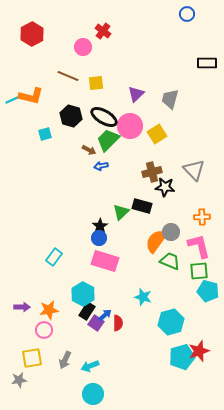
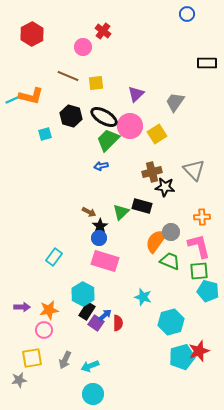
gray trapezoid at (170, 99): moved 5 px right, 3 px down; rotated 20 degrees clockwise
brown arrow at (89, 150): moved 62 px down
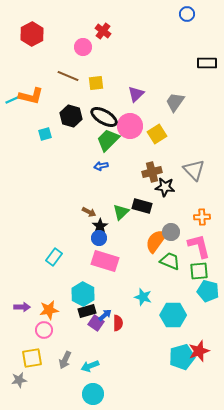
black rectangle at (87, 311): rotated 42 degrees clockwise
cyan hexagon at (171, 322): moved 2 px right, 7 px up; rotated 15 degrees clockwise
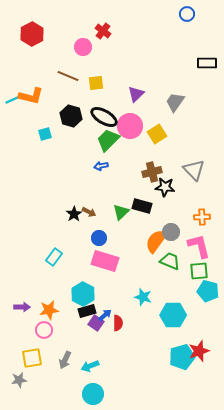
black star at (100, 226): moved 26 px left, 12 px up
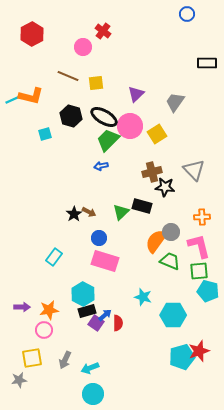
cyan arrow at (90, 366): moved 2 px down
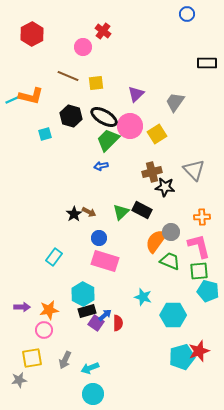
black rectangle at (142, 206): moved 4 px down; rotated 12 degrees clockwise
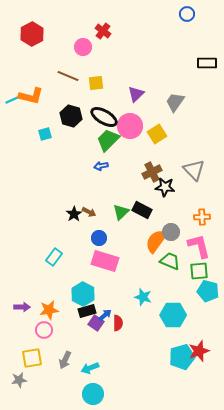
brown cross at (152, 172): rotated 12 degrees counterclockwise
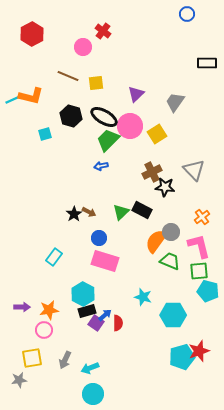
orange cross at (202, 217): rotated 35 degrees counterclockwise
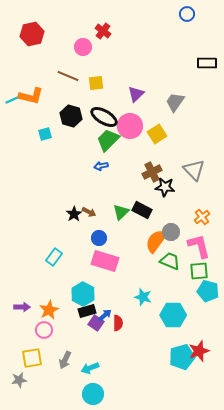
red hexagon at (32, 34): rotated 15 degrees clockwise
orange star at (49, 310): rotated 18 degrees counterclockwise
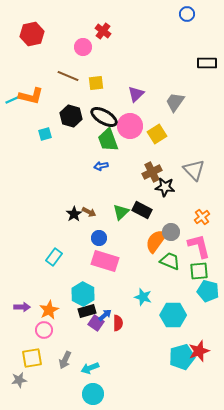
green trapezoid at (108, 140): rotated 65 degrees counterclockwise
